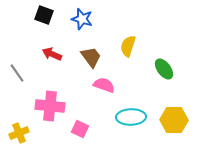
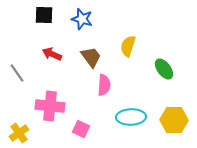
black square: rotated 18 degrees counterclockwise
pink semicircle: rotated 75 degrees clockwise
pink square: moved 1 px right
yellow cross: rotated 12 degrees counterclockwise
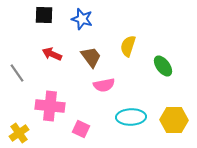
green ellipse: moved 1 px left, 3 px up
pink semicircle: rotated 75 degrees clockwise
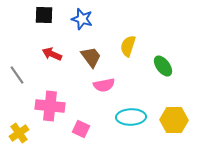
gray line: moved 2 px down
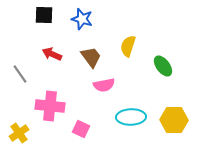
gray line: moved 3 px right, 1 px up
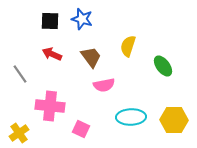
black square: moved 6 px right, 6 px down
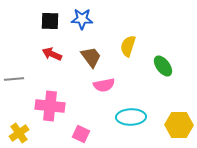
blue star: rotated 15 degrees counterclockwise
gray line: moved 6 px left, 5 px down; rotated 60 degrees counterclockwise
yellow hexagon: moved 5 px right, 5 px down
pink square: moved 5 px down
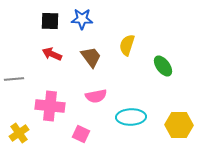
yellow semicircle: moved 1 px left, 1 px up
pink semicircle: moved 8 px left, 11 px down
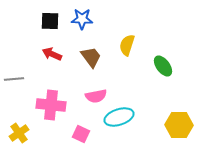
pink cross: moved 1 px right, 1 px up
cyan ellipse: moved 12 px left; rotated 16 degrees counterclockwise
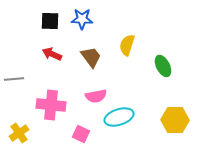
green ellipse: rotated 10 degrees clockwise
yellow hexagon: moved 4 px left, 5 px up
